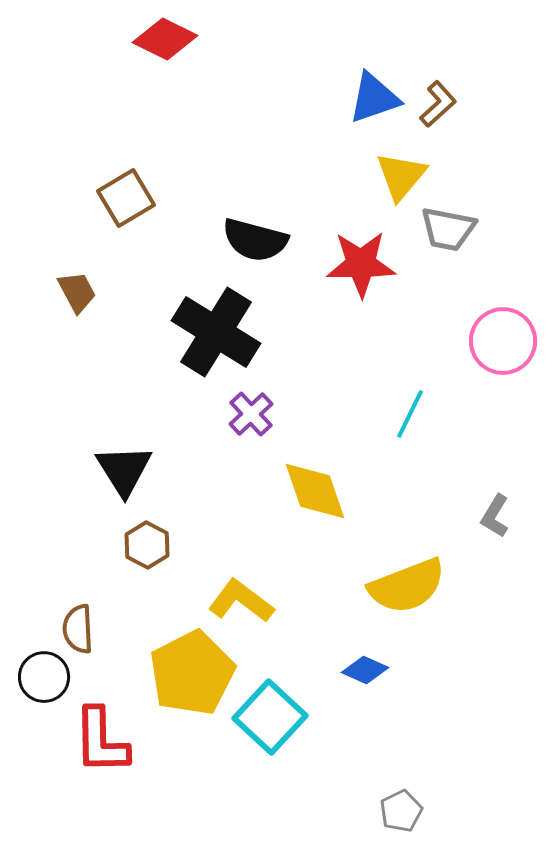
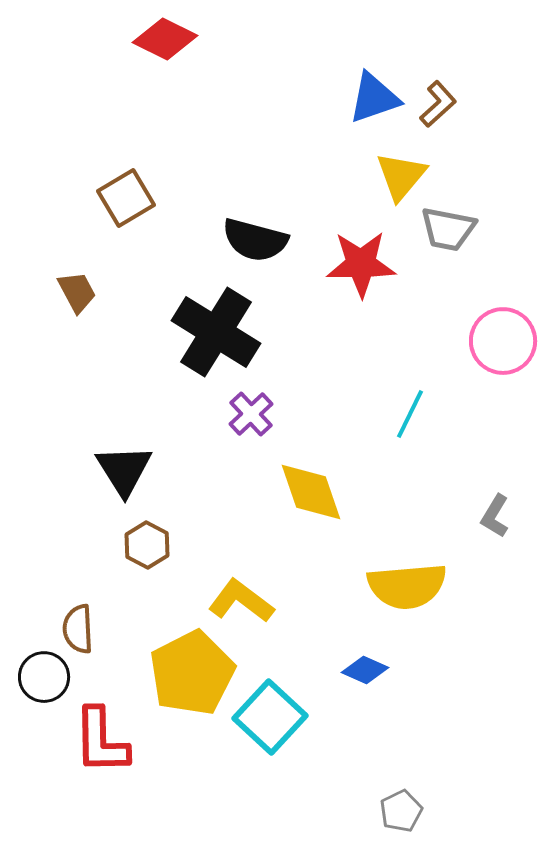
yellow diamond: moved 4 px left, 1 px down
yellow semicircle: rotated 16 degrees clockwise
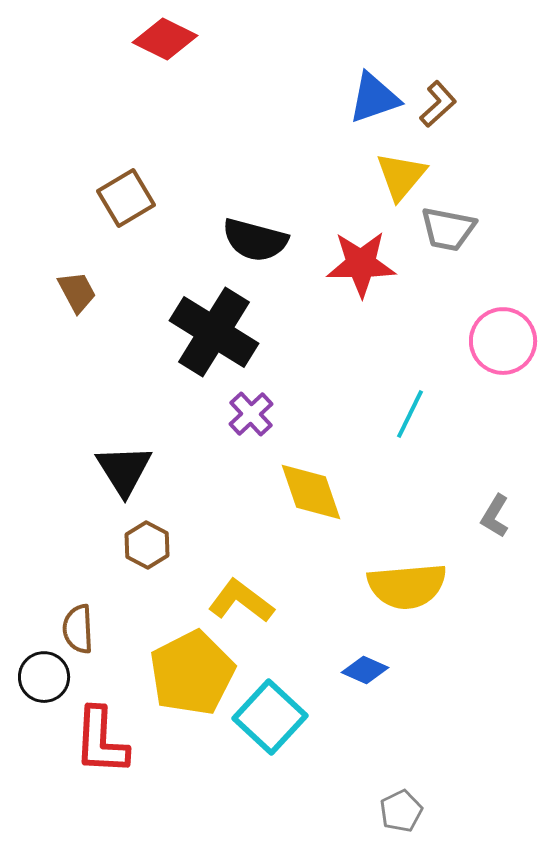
black cross: moved 2 px left
red L-shape: rotated 4 degrees clockwise
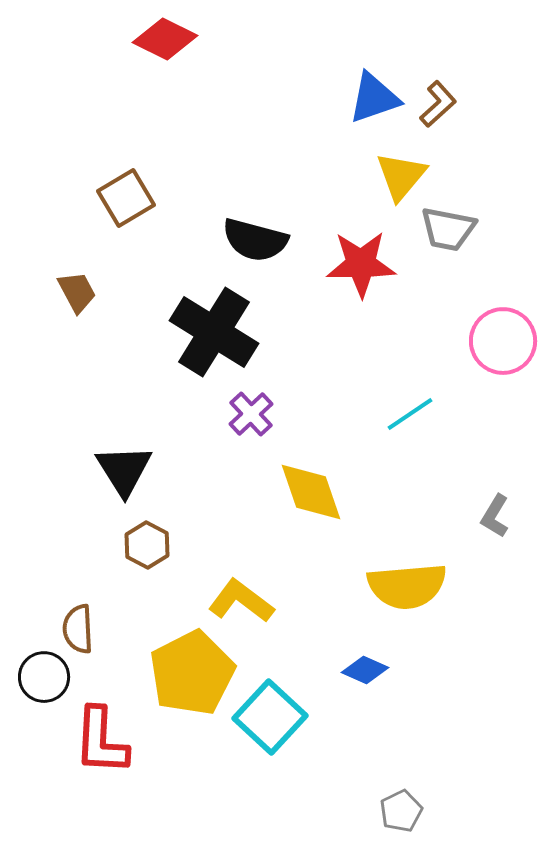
cyan line: rotated 30 degrees clockwise
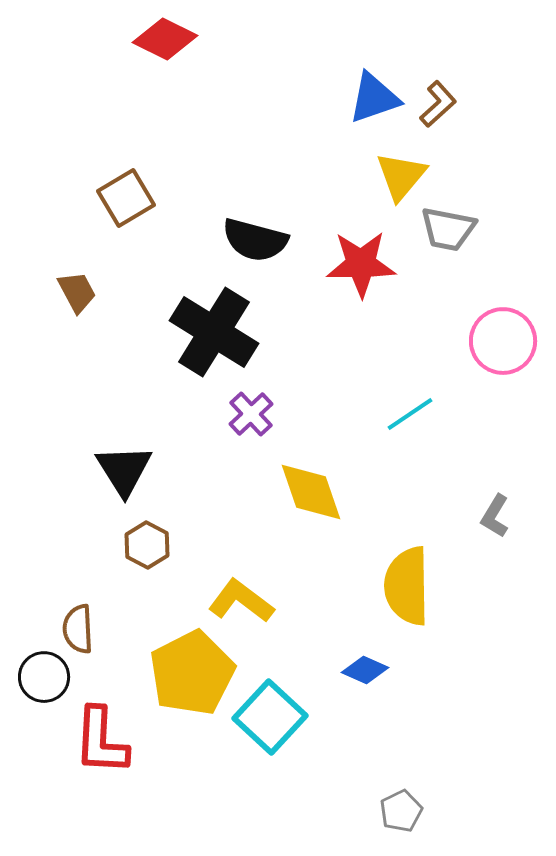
yellow semicircle: rotated 94 degrees clockwise
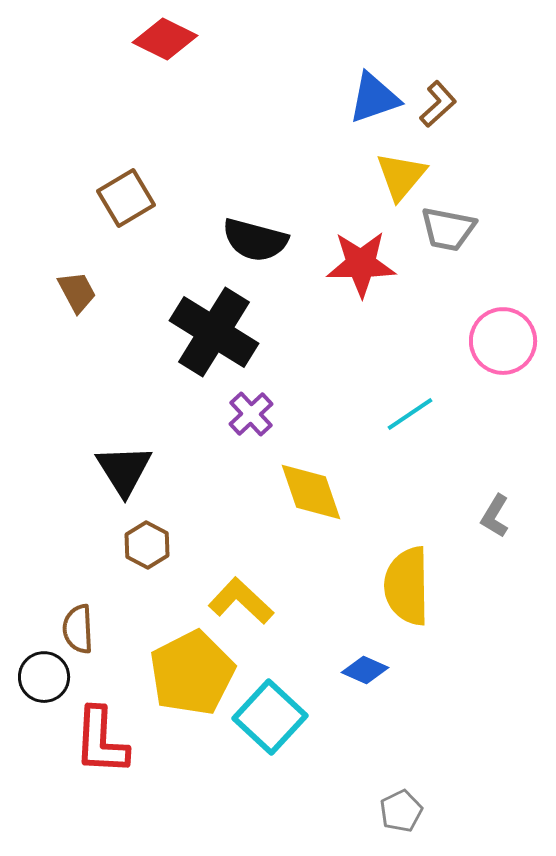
yellow L-shape: rotated 6 degrees clockwise
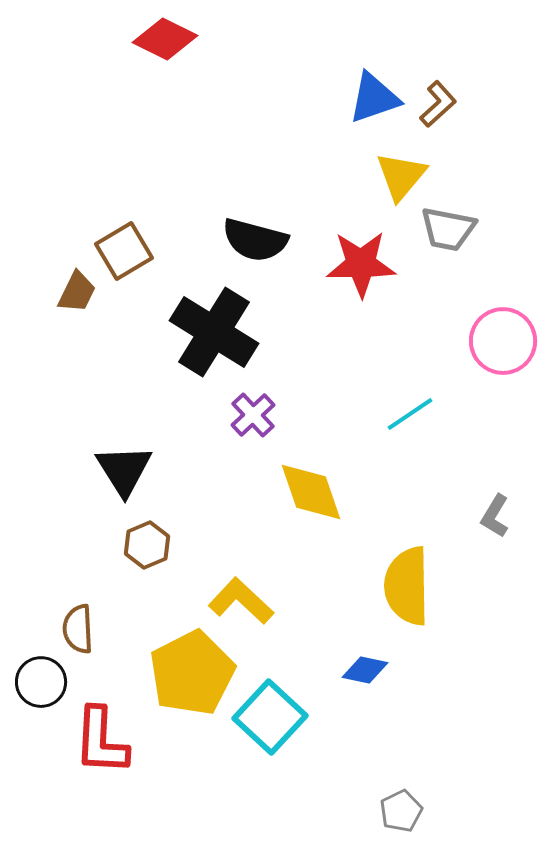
brown square: moved 2 px left, 53 px down
brown trapezoid: rotated 54 degrees clockwise
purple cross: moved 2 px right, 1 px down
brown hexagon: rotated 9 degrees clockwise
blue diamond: rotated 12 degrees counterclockwise
black circle: moved 3 px left, 5 px down
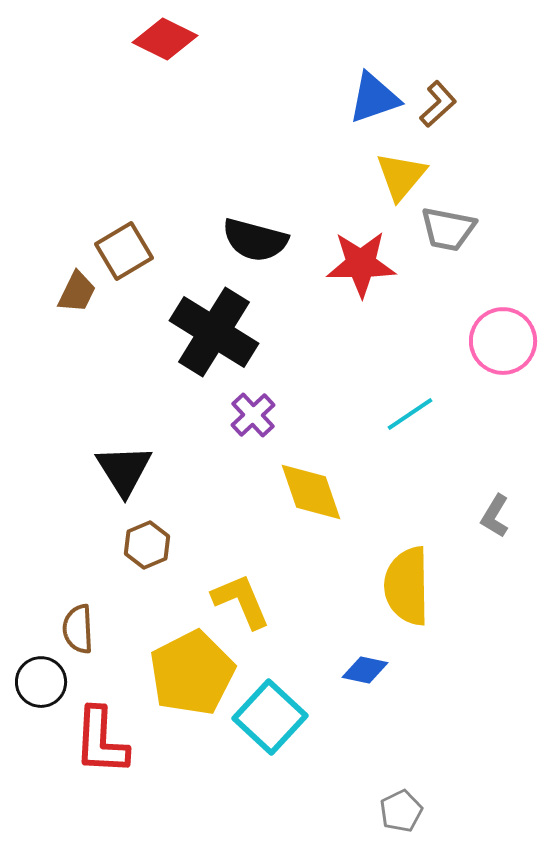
yellow L-shape: rotated 24 degrees clockwise
